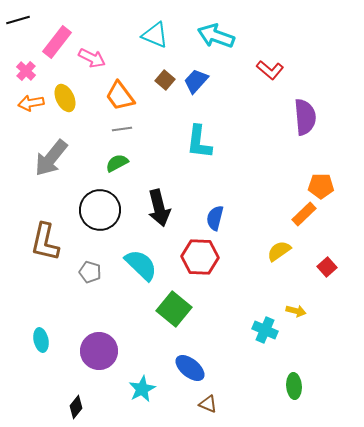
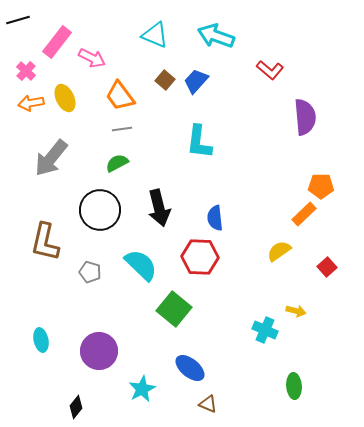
blue semicircle: rotated 20 degrees counterclockwise
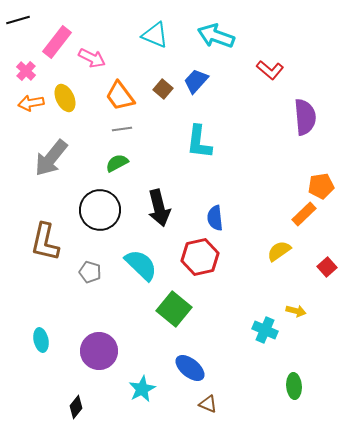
brown square: moved 2 px left, 9 px down
orange pentagon: rotated 10 degrees counterclockwise
red hexagon: rotated 15 degrees counterclockwise
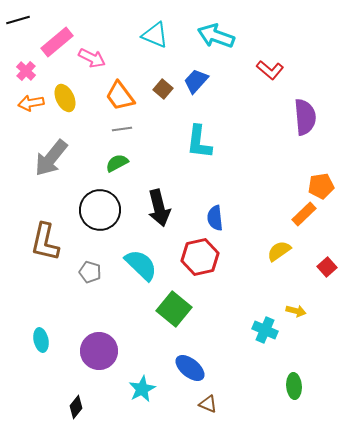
pink rectangle: rotated 12 degrees clockwise
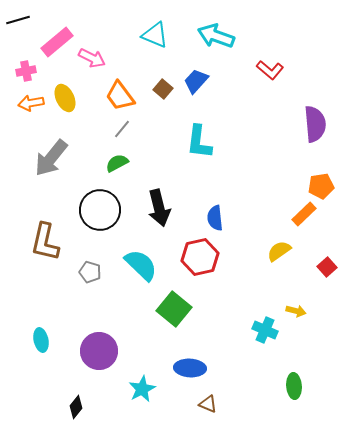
pink cross: rotated 36 degrees clockwise
purple semicircle: moved 10 px right, 7 px down
gray line: rotated 42 degrees counterclockwise
blue ellipse: rotated 36 degrees counterclockwise
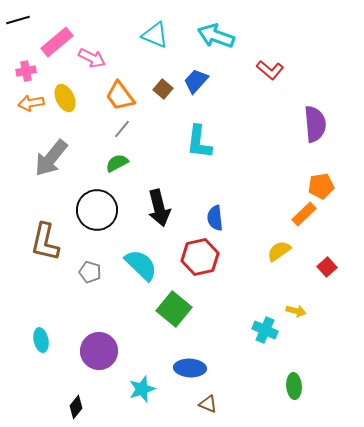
black circle: moved 3 px left
cyan star: rotated 8 degrees clockwise
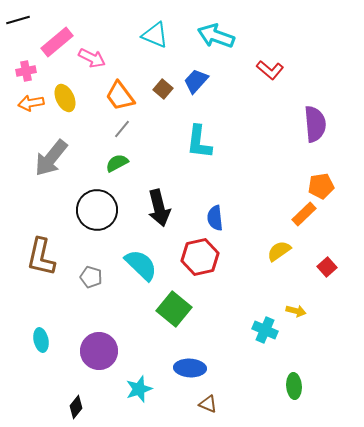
brown L-shape: moved 4 px left, 15 px down
gray pentagon: moved 1 px right, 5 px down
cyan star: moved 3 px left
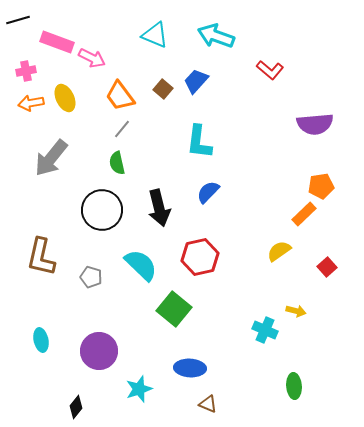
pink rectangle: rotated 60 degrees clockwise
purple semicircle: rotated 90 degrees clockwise
green semicircle: rotated 75 degrees counterclockwise
black circle: moved 5 px right
blue semicircle: moved 7 px left, 26 px up; rotated 50 degrees clockwise
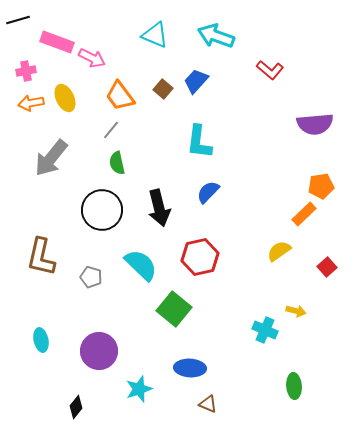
gray line: moved 11 px left, 1 px down
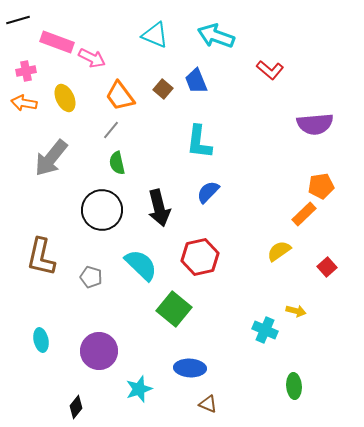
blue trapezoid: rotated 64 degrees counterclockwise
orange arrow: moved 7 px left; rotated 20 degrees clockwise
